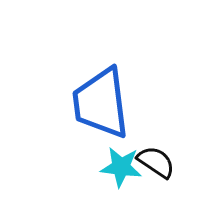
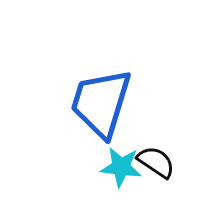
blue trapezoid: rotated 24 degrees clockwise
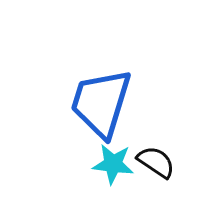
cyan star: moved 8 px left, 3 px up
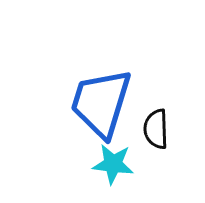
black semicircle: moved 33 px up; rotated 126 degrees counterclockwise
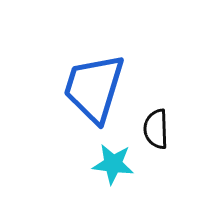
blue trapezoid: moved 7 px left, 15 px up
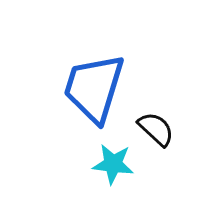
black semicircle: rotated 135 degrees clockwise
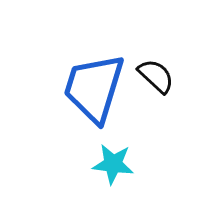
black semicircle: moved 53 px up
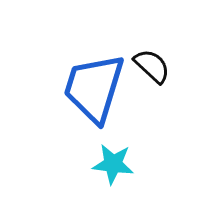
black semicircle: moved 4 px left, 10 px up
